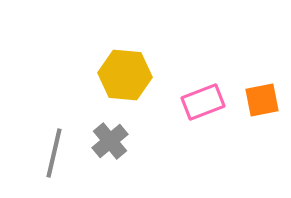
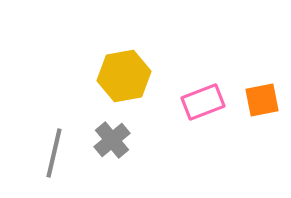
yellow hexagon: moved 1 px left, 1 px down; rotated 15 degrees counterclockwise
gray cross: moved 2 px right, 1 px up
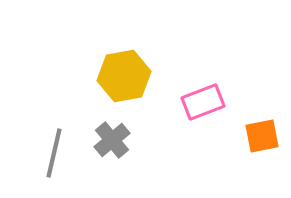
orange square: moved 36 px down
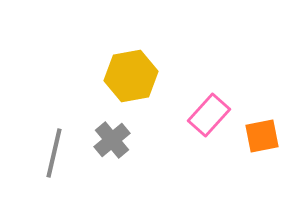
yellow hexagon: moved 7 px right
pink rectangle: moved 6 px right, 13 px down; rotated 27 degrees counterclockwise
